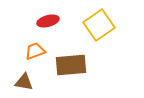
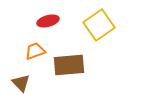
brown rectangle: moved 2 px left
brown triangle: moved 3 px left, 1 px down; rotated 36 degrees clockwise
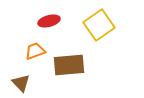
red ellipse: moved 1 px right
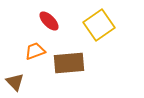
red ellipse: rotated 60 degrees clockwise
brown rectangle: moved 2 px up
brown triangle: moved 6 px left, 1 px up
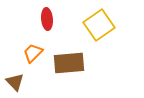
red ellipse: moved 2 px left, 2 px up; rotated 40 degrees clockwise
orange trapezoid: moved 2 px left, 2 px down; rotated 25 degrees counterclockwise
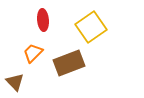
red ellipse: moved 4 px left, 1 px down
yellow square: moved 8 px left, 2 px down
brown rectangle: rotated 16 degrees counterclockwise
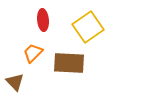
yellow square: moved 3 px left
brown rectangle: rotated 24 degrees clockwise
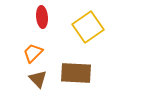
red ellipse: moved 1 px left, 3 px up
brown rectangle: moved 7 px right, 10 px down
brown triangle: moved 23 px right, 3 px up
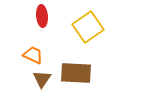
red ellipse: moved 1 px up
orange trapezoid: moved 2 px down; rotated 70 degrees clockwise
brown triangle: moved 4 px right; rotated 18 degrees clockwise
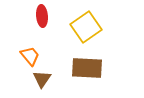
yellow square: moved 2 px left
orange trapezoid: moved 3 px left, 1 px down; rotated 25 degrees clockwise
brown rectangle: moved 11 px right, 5 px up
